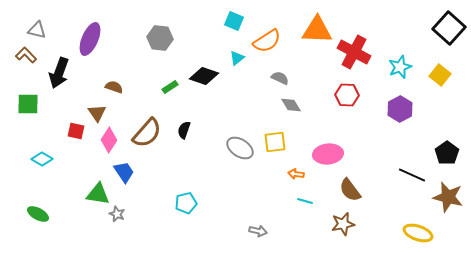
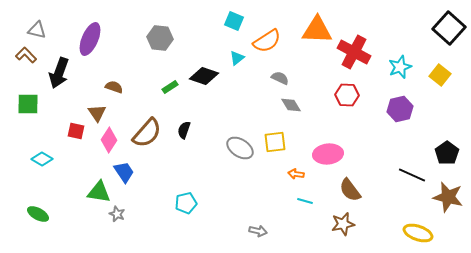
purple hexagon at (400, 109): rotated 15 degrees clockwise
green triangle at (98, 194): moved 1 px right, 2 px up
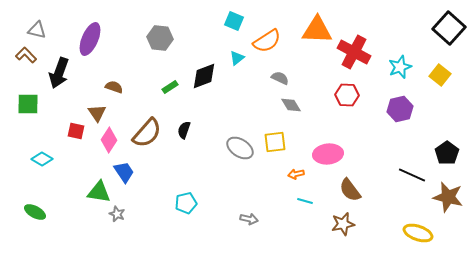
black diamond at (204, 76): rotated 40 degrees counterclockwise
orange arrow at (296, 174): rotated 21 degrees counterclockwise
green ellipse at (38, 214): moved 3 px left, 2 px up
gray arrow at (258, 231): moved 9 px left, 12 px up
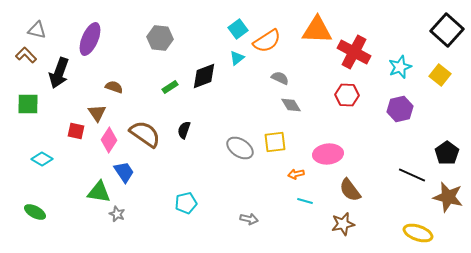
cyan square at (234, 21): moved 4 px right, 8 px down; rotated 30 degrees clockwise
black square at (449, 28): moved 2 px left, 2 px down
brown semicircle at (147, 133): moved 2 px left, 1 px down; rotated 96 degrees counterclockwise
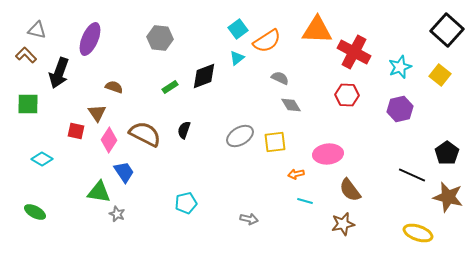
brown semicircle at (145, 134): rotated 8 degrees counterclockwise
gray ellipse at (240, 148): moved 12 px up; rotated 64 degrees counterclockwise
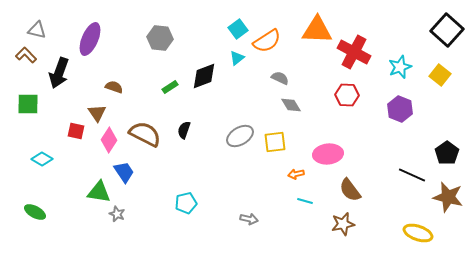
purple hexagon at (400, 109): rotated 25 degrees counterclockwise
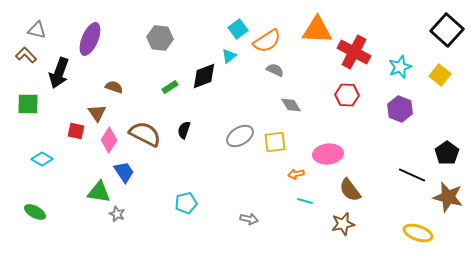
cyan triangle at (237, 58): moved 8 px left, 2 px up
gray semicircle at (280, 78): moved 5 px left, 8 px up
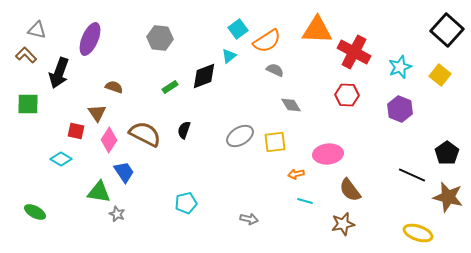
cyan diamond at (42, 159): moved 19 px right
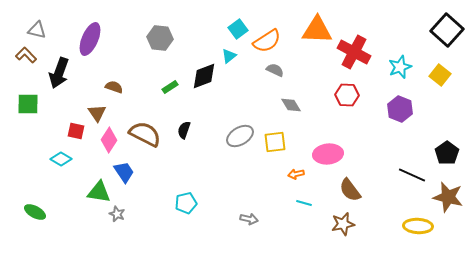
cyan line at (305, 201): moved 1 px left, 2 px down
yellow ellipse at (418, 233): moved 7 px up; rotated 16 degrees counterclockwise
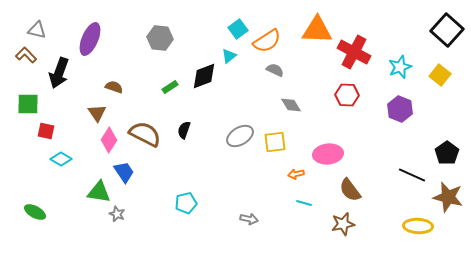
red square at (76, 131): moved 30 px left
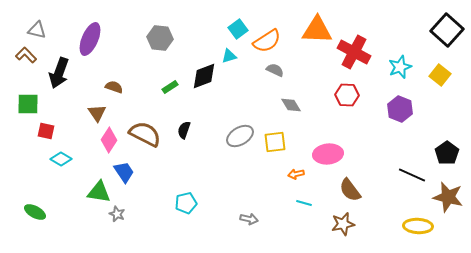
cyan triangle at (229, 56): rotated 21 degrees clockwise
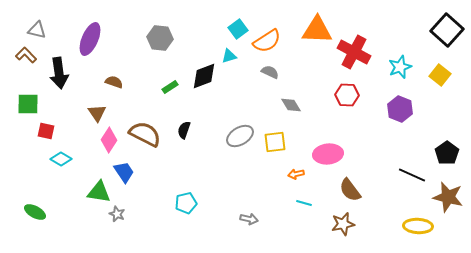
gray semicircle at (275, 70): moved 5 px left, 2 px down
black arrow at (59, 73): rotated 28 degrees counterclockwise
brown semicircle at (114, 87): moved 5 px up
